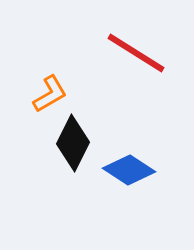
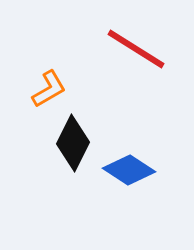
red line: moved 4 px up
orange L-shape: moved 1 px left, 5 px up
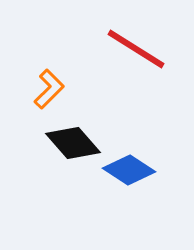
orange L-shape: rotated 15 degrees counterclockwise
black diamond: rotated 68 degrees counterclockwise
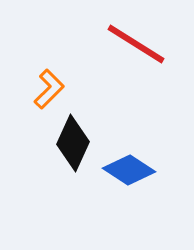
red line: moved 5 px up
black diamond: rotated 66 degrees clockwise
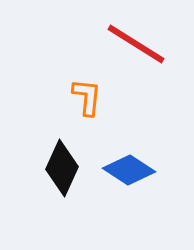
orange L-shape: moved 38 px right, 8 px down; rotated 39 degrees counterclockwise
black diamond: moved 11 px left, 25 px down
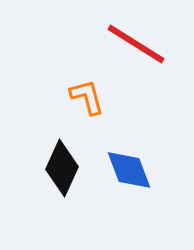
orange L-shape: rotated 21 degrees counterclockwise
blue diamond: rotated 36 degrees clockwise
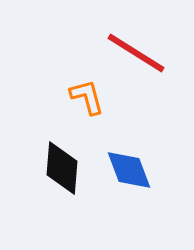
red line: moved 9 px down
black diamond: rotated 20 degrees counterclockwise
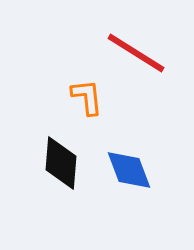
orange L-shape: rotated 9 degrees clockwise
black diamond: moved 1 px left, 5 px up
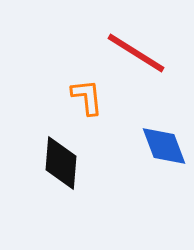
blue diamond: moved 35 px right, 24 px up
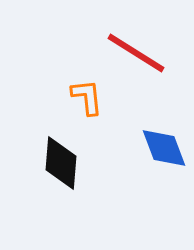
blue diamond: moved 2 px down
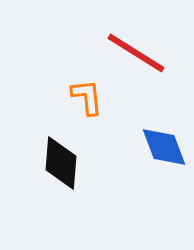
blue diamond: moved 1 px up
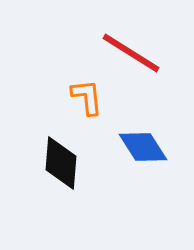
red line: moved 5 px left
blue diamond: moved 21 px left; rotated 12 degrees counterclockwise
